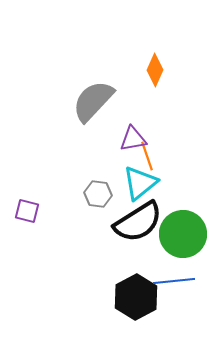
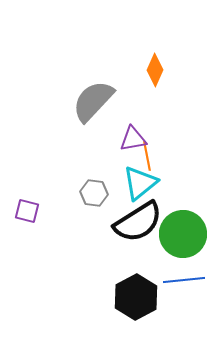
orange line: rotated 8 degrees clockwise
gray hexagon: moved 4 px left, 1 px up
blue line: moved 10 px right, 1 px up
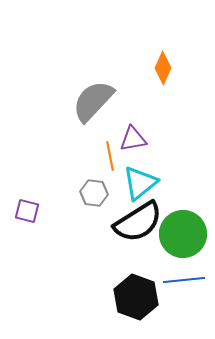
orange diamond: moved 8 px right, 2 px up
orange line: moved 37 px left
black hexagon: rotated 12 degrees counterclockwise
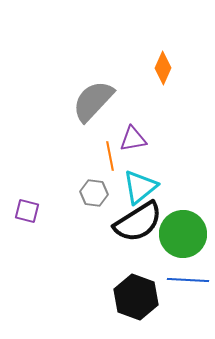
cyan triangle: moved 4 px down
blue line: moved 4 px right; rotated 9 degrees clockwise
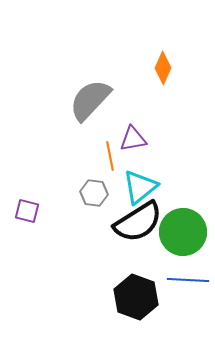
gray semicircle: moved 3 px left, 1 px up
green circle: moved 2 px up
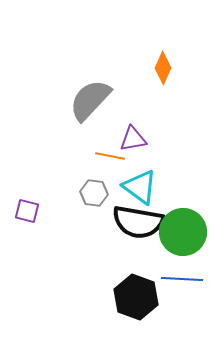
orange line: rotated 68 degrees counterclockwise
cyan triangle: rotated 45 degrees counterclockwise
black semicircle: rotated 42 degrees clockwise
blue line: moved 6 px left, 1 px up
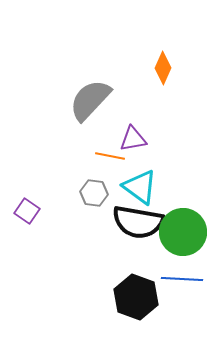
purple square: rotated 20 degrees clockwise
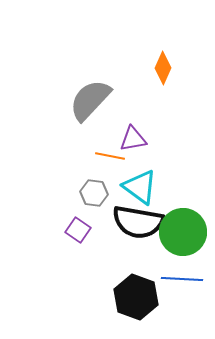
purple square: moved 51 px right, 19 px down
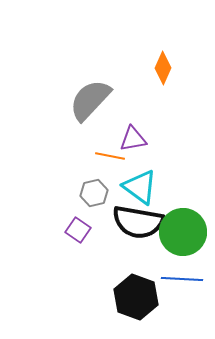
gray hexagon: rotated 20 degrees counterclockwise
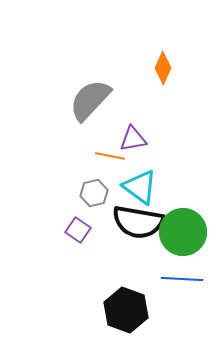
black hexagon: moved 10 px left, 13 px down
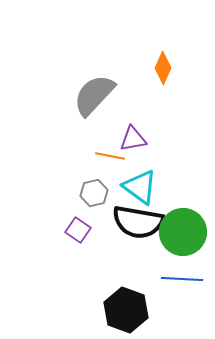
gray semicircle: moved 4 px right, 5 px up
